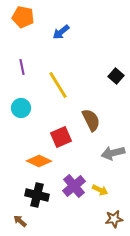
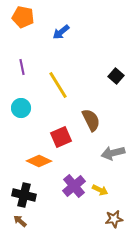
black cross: moved 13 px left
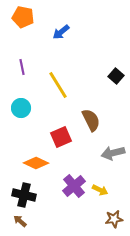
orange diamond: moved 3 px left, 2 px down
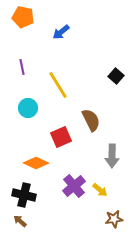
cyan circle: moved 7 px right
gray arrow: moved 1 px left, 3 px down; rotated 75 degrees counterclockwise
yellow arrow: rotated 14 degrees clockwise
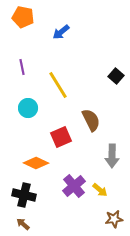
brown arrow: moved 3 px right, 3 px down
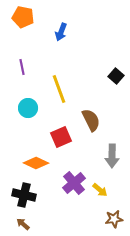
blue arrow: rotated 30 degrees counterclockwise
yellow line: moved 1 px right, 4 px down; rotated 12 degrees clockwise
purple cross: moved 3 px up
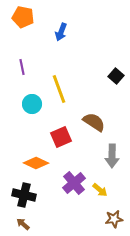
cyan circle: moved 4 px right, 4 px up
brown semicircle: moved 3 px right, 2 px down; rotated 30 degrees counterclockwise
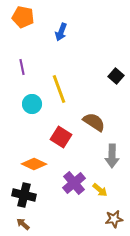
red square: rotated 35 degrees counterclockwise
orange diamond: moved 2 px left, 1 px down
